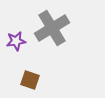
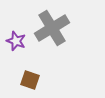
purple star: rotated 30 degrees clockwise
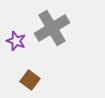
brown square: rotated 18 degrees clockwise
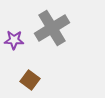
purple star: moved 2 px left, 1 px up; rotated 18 degrees counterclockwise
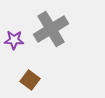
gray cross: moved 1 px left, 1 px down
